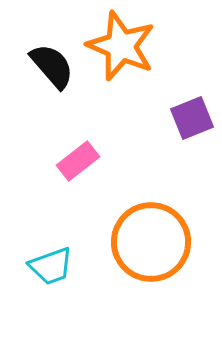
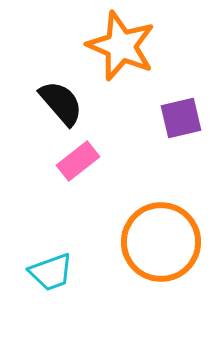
black semicircle: moved 9 px right, 37 px down
purple square: moved 11 px left; rotated 9 degrees clockwise
orange circle: moved 10 px right
cyan trapezoid: moved 6 px down
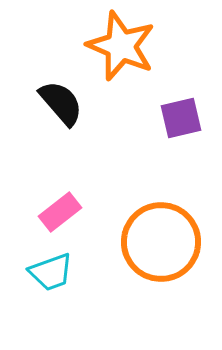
pink rectangle: moved 18 px left, 51 px down
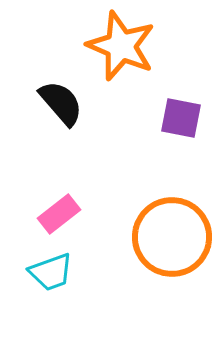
purple square: rotated 24 degrees clockwise
pink rectangle: moved 1 px left, 2 px down
orange circle: moved 11 px right, 5 px up
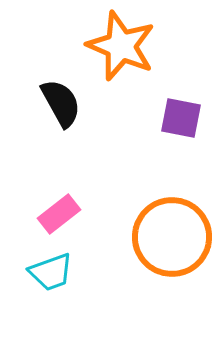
black semicircle: rotated 12 degrees clockwise
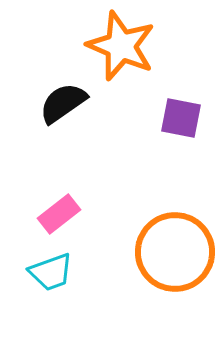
black semicircle: moved 2 px right; rotated 96 degrees counterclockwise
orange circle: moved 3 px right, 15 px down
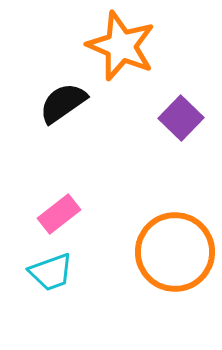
purple square: rotated 33 degrees clockwise
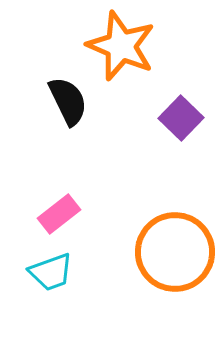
black semicircle: moved 5 px right, 2 px up; rotated 99 degrees clockwise
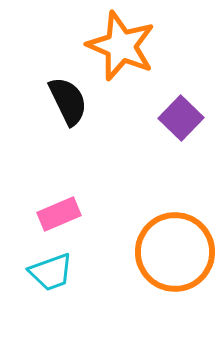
pink rectangle: rotated 15 degrees clockwise
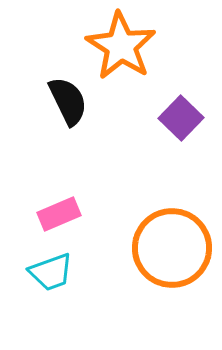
orange star: rotated 10 degrees clockwise
orange circle: moved 3 px left, 4 px up
